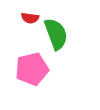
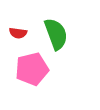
red semicircle: moved 12 px left, 15 px down
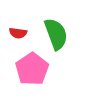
pink pentagon: rotated 20 degrees counterclockwise
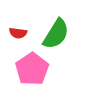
green semicircle: rotated 52 degrees clockwise
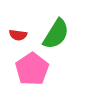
red semicircle: moved 2 px down
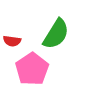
red semicircle: moved 6 px left, 6 px down
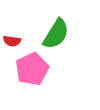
pink pentagon: rotated 8 degrees clockwise
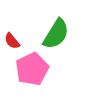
red semicircle: rotated 42 degrees clockwise
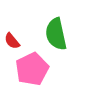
green semicircle: rotated 136 degrees clockwise
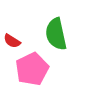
red semicircle: rotated 18 degrees counterclockwise
